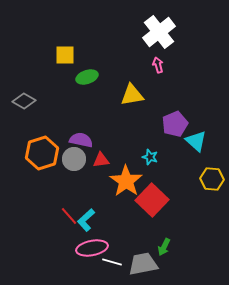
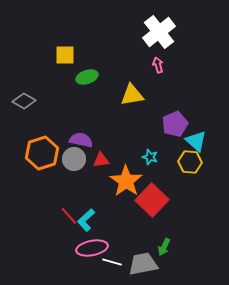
yellow hexagon: moved 22 px left, 17 px up
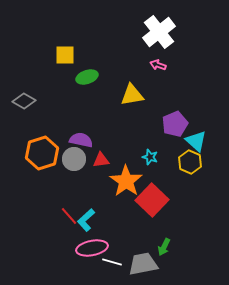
pink arrow: rotated 56 degrees counterclockwise
yellow hexagon: rotated 20 degrees clockwise
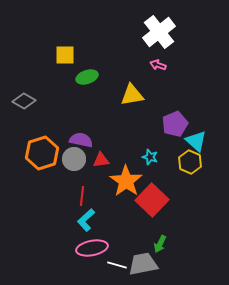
red line: moved 13 px right, 20 px up; rotated 48 degrees clockwise
green arrow: moved 4 px left, 3 px up
white line: moved 5 px right, 3 px down
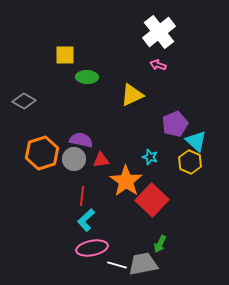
green ellipse: rotated 20 degrees clockwise
yellow triangle: rotated 15 degrees counterclockwise
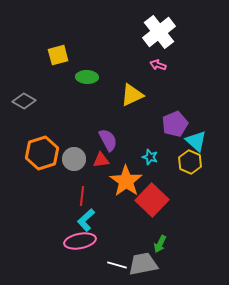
yellow square: moved 7 px left; rotated 15 degrees counterclockwise
purple semicircle: moved 27 px right; rotated 50 degrees clockwise
pink ellipse: moved 12 px left, 7 px up
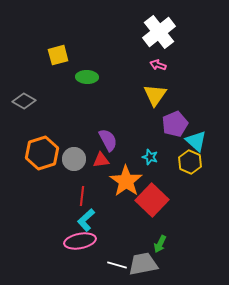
yellow triangle: moved 23 px right; rotated 30 degrees counterclockwise
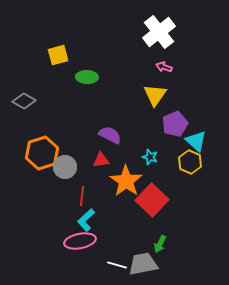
pink arrow: moved 6 px right, 2 px down
purple semicircle: moved 2 px right, 5 px up; rotated 35 degrees counterclockwise
gray circle: moved 9 px left, 8 px down
